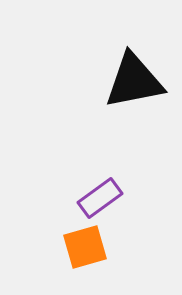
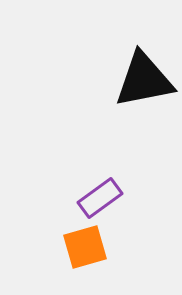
black triangle: moved 10 px right, 1 px up
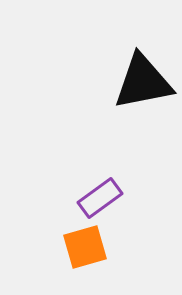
black triangle: moved 1 px left, 2 px down
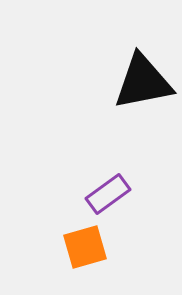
purple rectangle: moved 8 px right, 4 px up
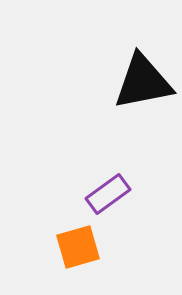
orange square: moved 7 px left
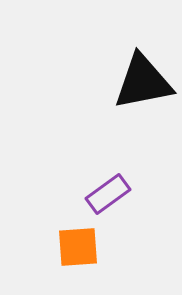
orange square: rotated 12 degrees clockwise
